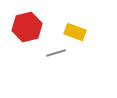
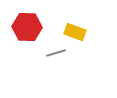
red hexagon: rotated 16 degrees clockwise
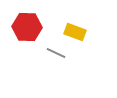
gray line: rotated 42 degrees clockwise
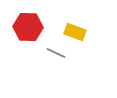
red hexagon: moved 1 px right
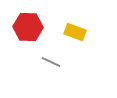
gray line: moved 5 px left, 9 px down
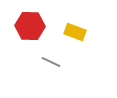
red hexagon: moved 2 px right, 1 px up
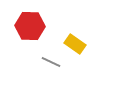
yellow rectangle: moved 12 px down; rotated 15 degrees clockwise
